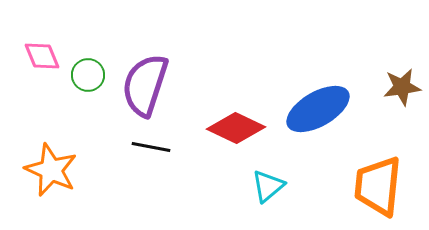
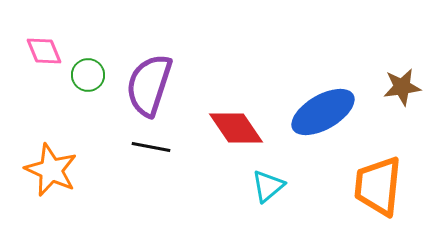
pink diamond: moved 2 px right, 5 px up
purple semicircle: moved 4 px right
blue ellipse: moved 5 px right, 3 px down
red diamond: rotated 30 degrees clockwise
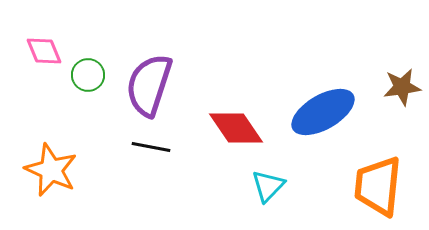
cyan triangle: rotated 6 degrees counterclockwise
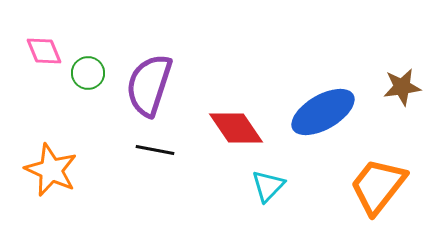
green circle: moved 2 px up
black line: moved 4 px right, 3 px down
orange trapezoid: rotated 32 degrees clockwise
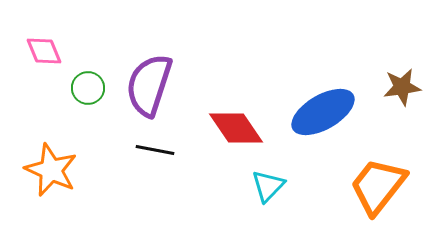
green circle: moved 15 px down
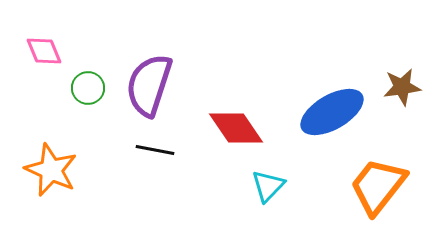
blue ellipse: moved 9 px right
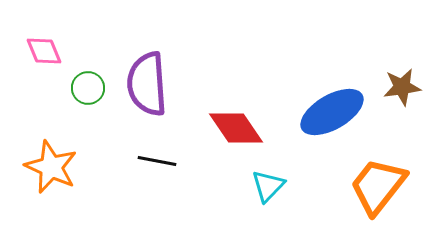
purple semicircle: moved 2 px left, 1 px up; rotated 22 degrees counterclockwise
black line: moved 2 px right, 11 px down
orange star: moved 3 px up
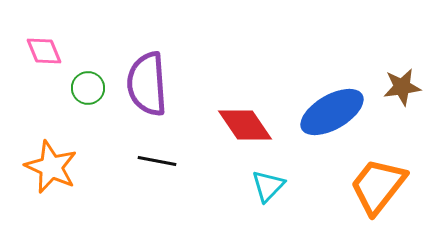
red diamond: moved 9 px right, 3 px up
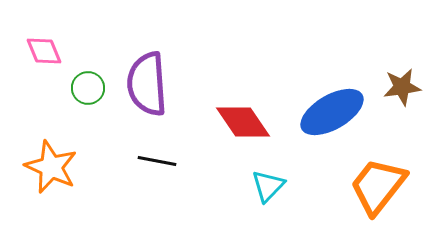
red diamond: moved 2 px left, 3 px up
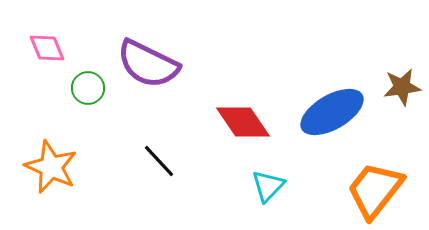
pink diamond: moved 3 px right, 3 px up
purple semicircle: moved 1 px right, 20 px up; rotated 60 degrees counterclockwise
black line: moved 2 px right; rotated 36 degrees clockwise
orange trapezoid: moved 3 px left, 4 px down
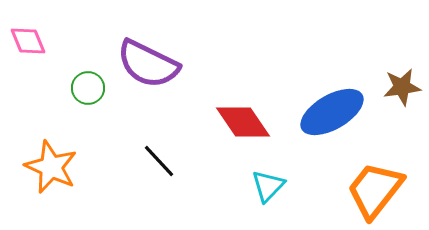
pink diamond: moved 19 px left, 7 px up
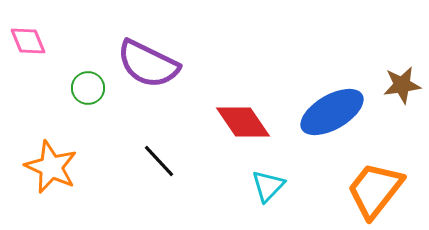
brown star: moved 2 px up
